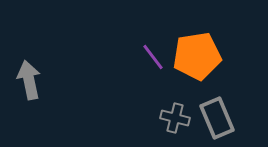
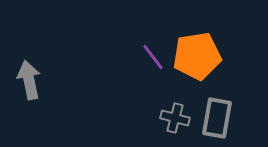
gray rectangle: rotated 33 degrees clockwise
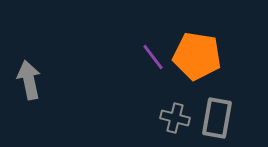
orange pentagon: rotated 18 degrees clockwise
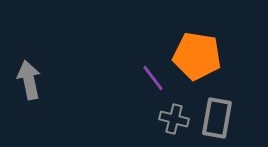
purple line: moved 21 px down
gray cross: moved 1 px left, 1 px down
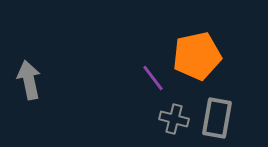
orange pentagon: rotated 21 degrees counterclockwise
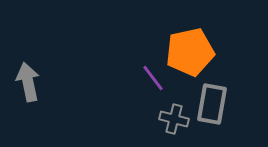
orange pentagon: moved 7 px left, 4 px up
gray arrow: moved 1 px left, 2 px down
gray rectangle: moved 5 px left, 14 px up
